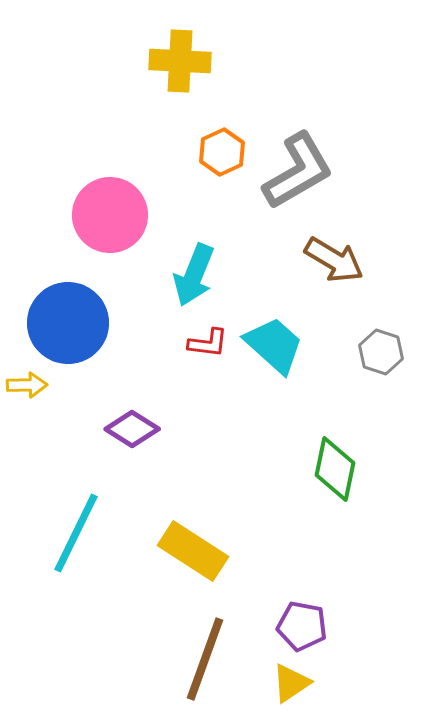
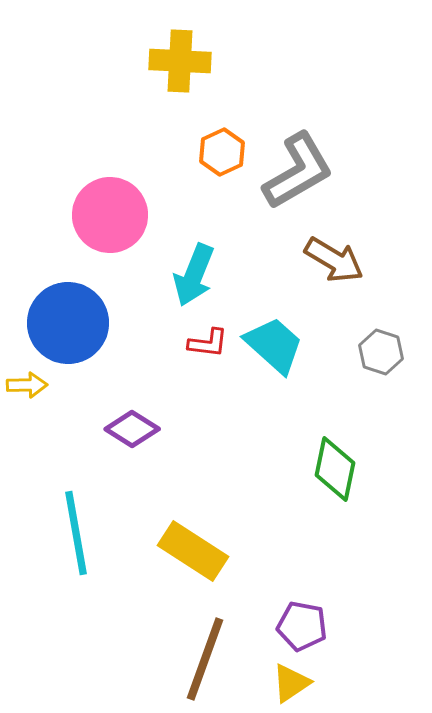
cyan line: rotated 36 degrees counterclockwise
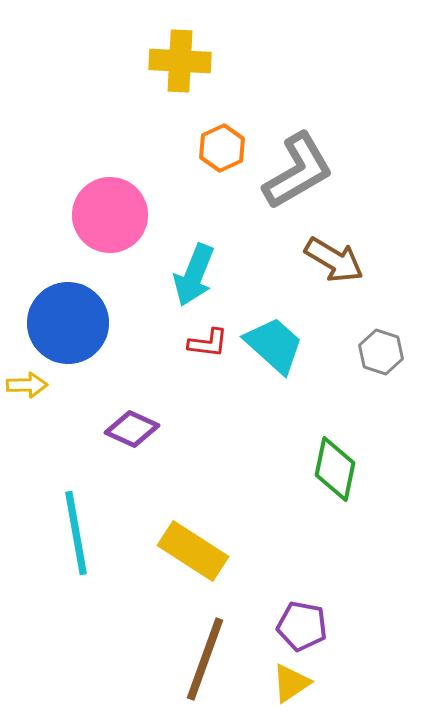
orange hexagon: moved 4 px up
purple diamond: rotated 8 degrees counterclockwise
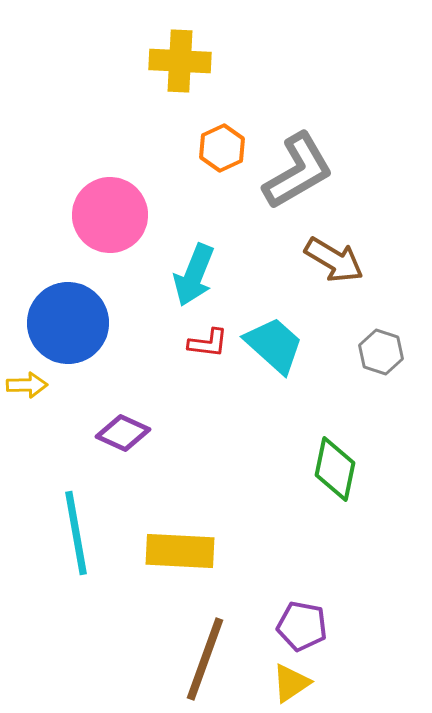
purple diamond: moved 9 px left, 4 px down
yellow rectangle: moved 13 px left; rotated 30 degrees counterclockwise
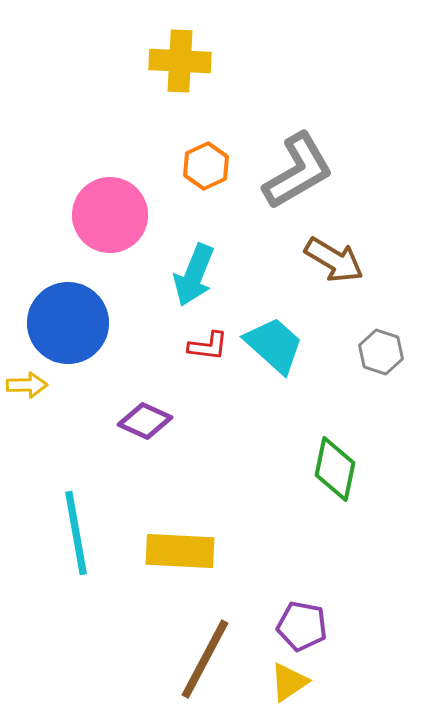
orange hexagon: moved 16 px left, 18 px down
red L-shape: moved 3 px down
purple diamond: moved 22 px right, 12 px up
brown line: rotated 8 degrees clockwise
yellow triangle: moved 2 px left, 1 px up
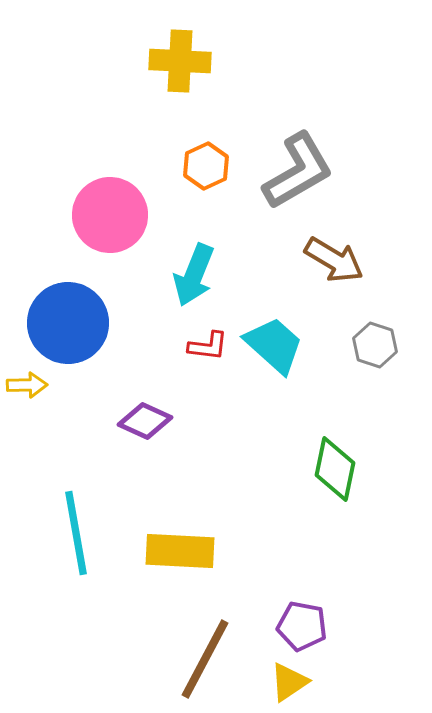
gray hexagon: moved 6 px left, 7 px up
